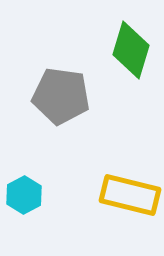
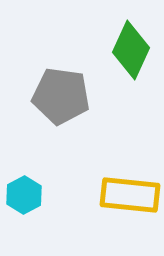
green diamond: rotated 8 degrees clockwise
yellow rectangle: rotated 8 degrees counterclockwise
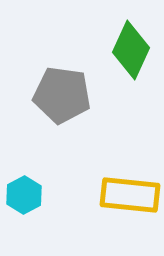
gray pentagon: moved 1 px right, 1 px up
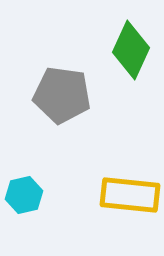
cyan hexagon: rotated 15 degrees clockwise
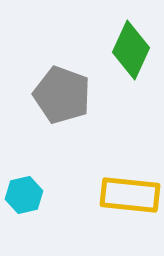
gray pentagon: rotated 12 degrees clockwise
